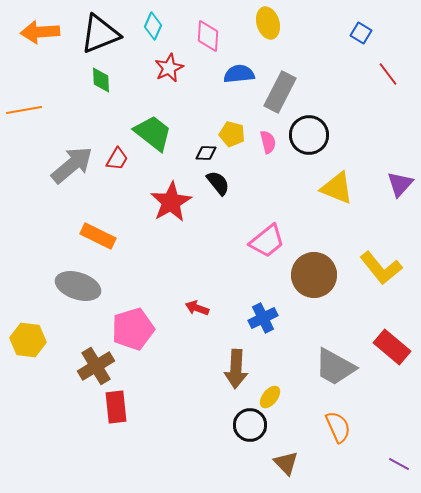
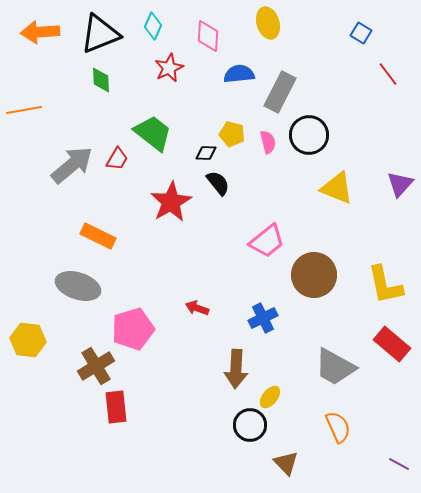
yellow L-shape at (381, 268): moved 4 px right, 17 px down; rotated 27 degrees clockwise
red rectangle at (392, 347): moved 3 px up
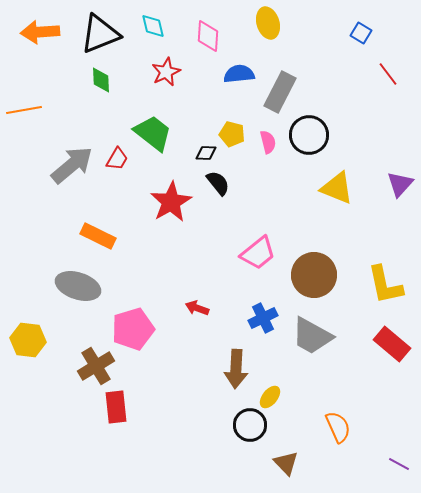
cyan diamond at (153, 26): rotated 36 degrees counterclockwise
red star at (169, 68): moved 3 px left, 4 px down
pink trapezoid at (267, 241): moved 9 px left, 12 px down
gray trapezoid at (335, 367): moved 23 px left, 31 px up
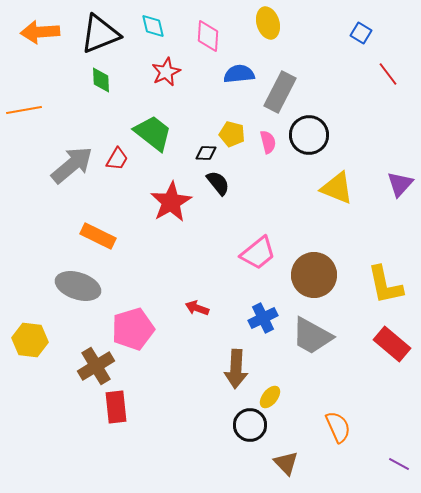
yellow hexagon at (28, 340): moved 2 px right
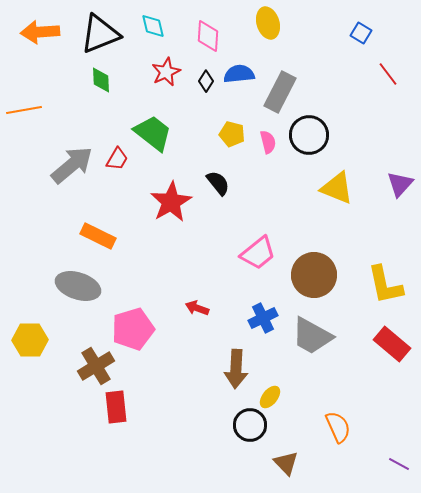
black diamond at (206, 153): moved 72 px up; rotated 60 degrees counterclockwise
yellow hexagon at (30, 340): rotated 8 degrees counterclockwise
